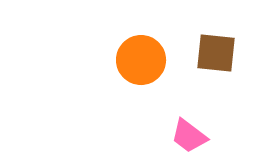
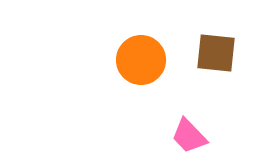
pink trapezoid: rotated 9 degrees clockwise
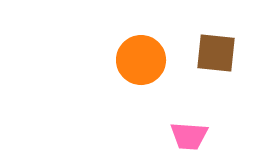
pink trapezoid: rotated 42 degrees counterclockwise
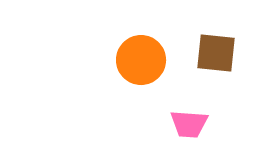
pink trapezoid: moved 12 px up
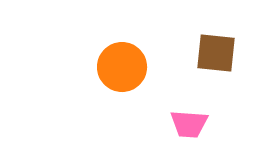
orange circle: moved 19 px left, 7 px down
